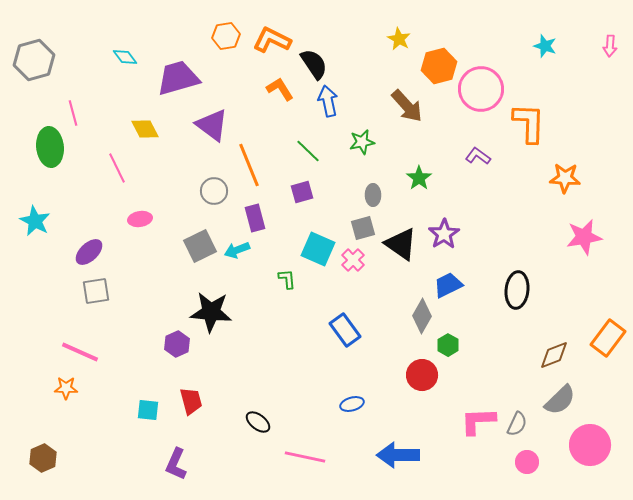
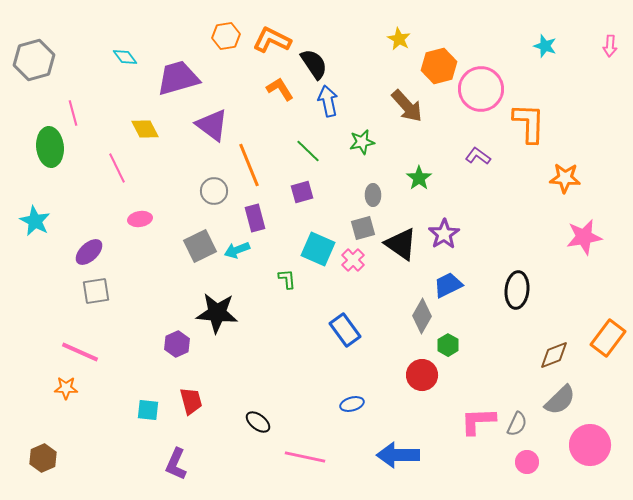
black star at (211, 312): moved 6 px right, 1 px down
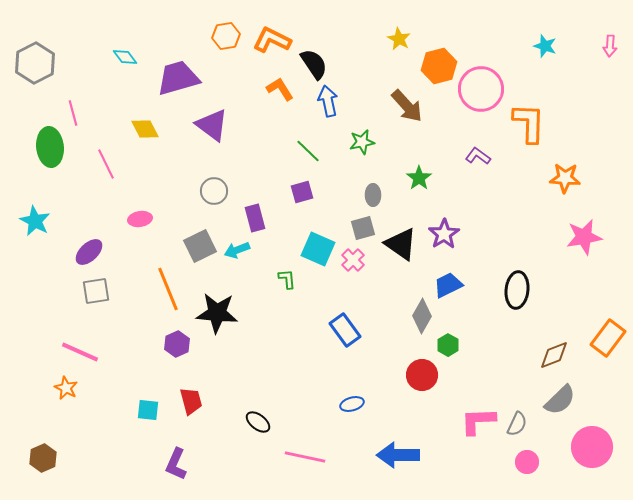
gray hexagon at (34, 60): moved 1 px right, 3 px down; rotated 12 degrees counterclockwise
orange line at (249, 165): moved 81 px left, 124 px down
pink line at (117, 168): moved 11 px left, 4 px up
orange star at (66, 388): rotated 25 degrees clockwise
pink circle at (590, 445): moved 2 px right, 2 px down
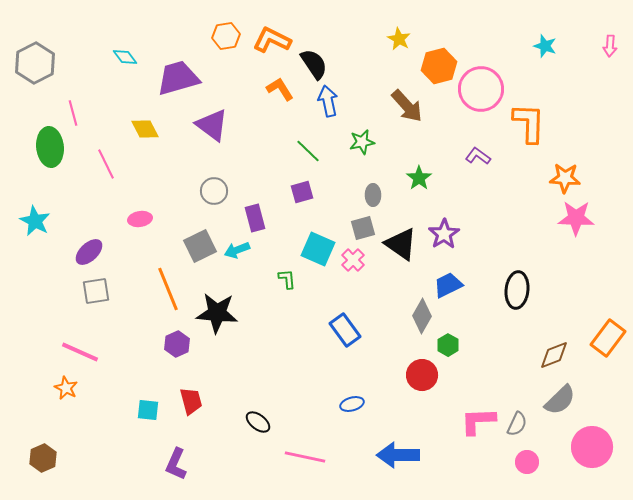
pink star at (584, 237): moved 8 px left, 19 px up; rotated 12 degrees clockwise
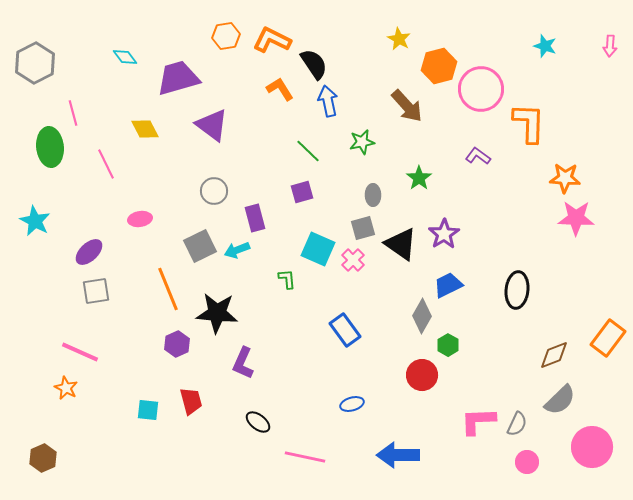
purple L-shape at (176, 464): moved 67 px right, 101 px up
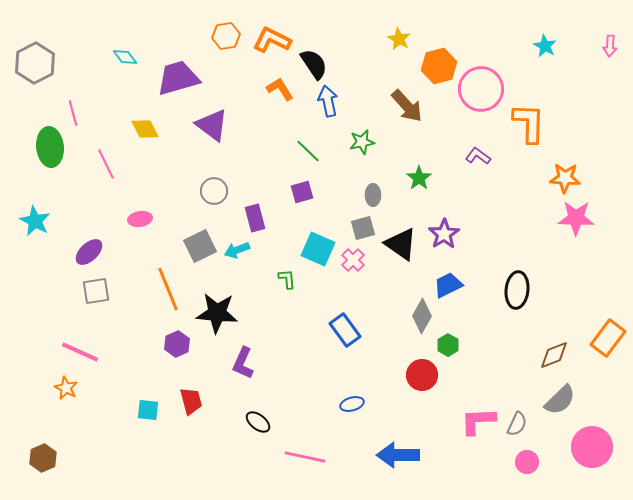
cyan star at (545, 46): rotated 10 degrees clockwise
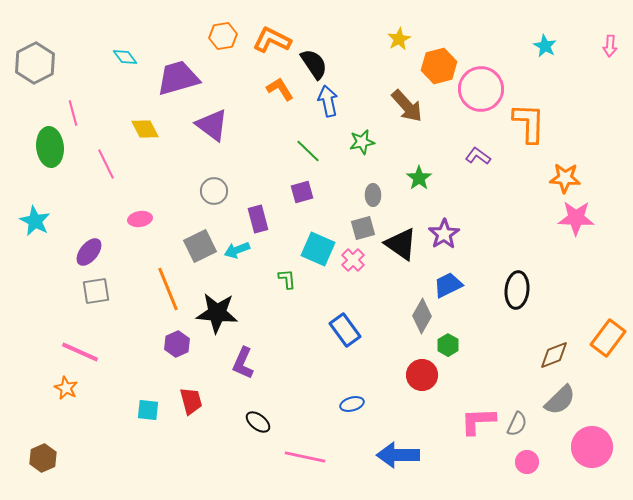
orange hexagon at (226, 36): moved 3 px left
yellow star at (399, 39): rotated 15 degrees clockwise
purple rectangle at (255, 218): moved 3 px right, 1 px down
purple ellipse at (89, 252): rotated 8 degrees counterclockwise
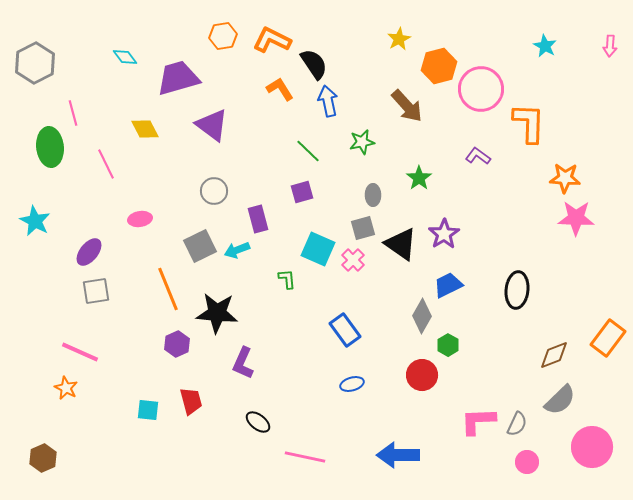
blue ellipse at (352, 404): moved 20 px up
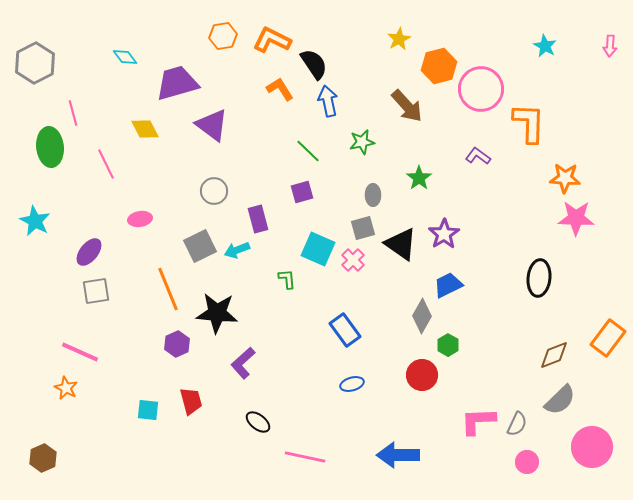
purple trapezoid at (178, 78): moved 1 px left, 5 px down
black ellipse at (517, 290): moved 22 px right, 12 px up
purple L-shape at (243, 363): rotated 24 degrees clockwise
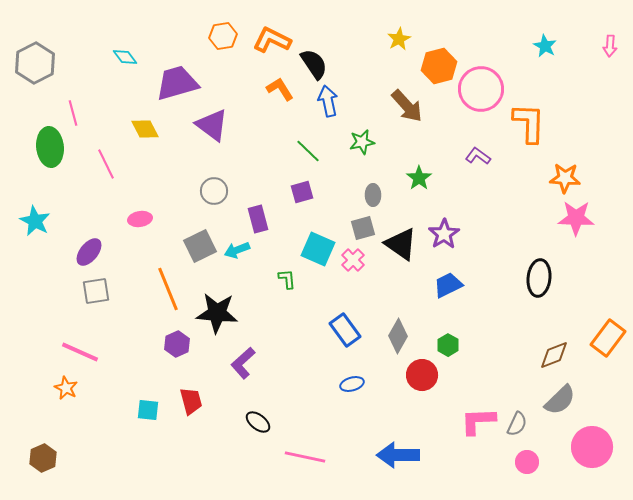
gray diamond at (422, 316): moved 24 px left, 20 px down
